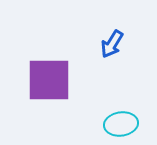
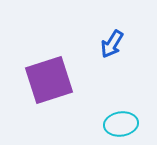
purple square: rotated 18 degrees counterclockwise
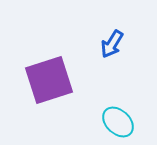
cyan ellipse: moved 3 px left, 2 px up; rotated 52 degrees clockwise
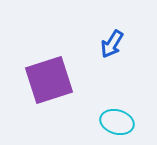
cyan ellipse: moved 1 px left; rotated 28 degrees counterclockwise
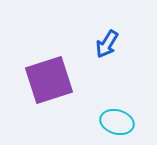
blue arrow: moved 5 px left
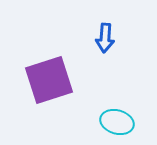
blue arrow: moved 2 px left, 6 px up; rotated 28 degrees counterclockwise
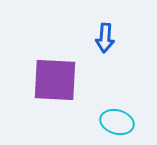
purple square: moved 6 px right; rotated 21 degrees clockwise
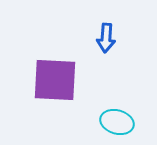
blue arrow: moved 1 px right
